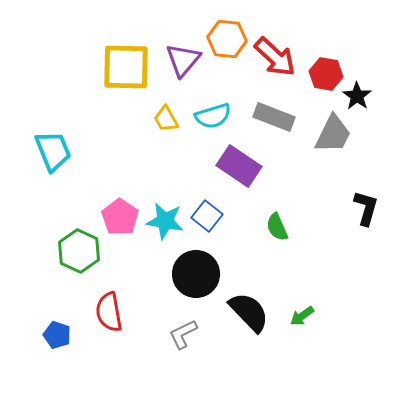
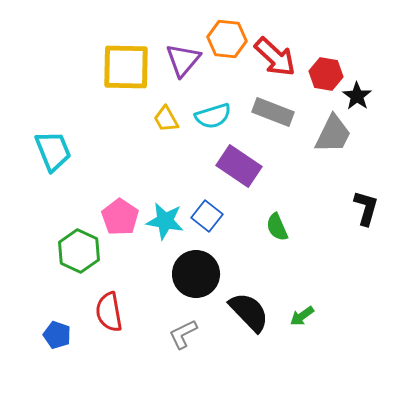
gray rectangle: moved 1 px left, 5 px up
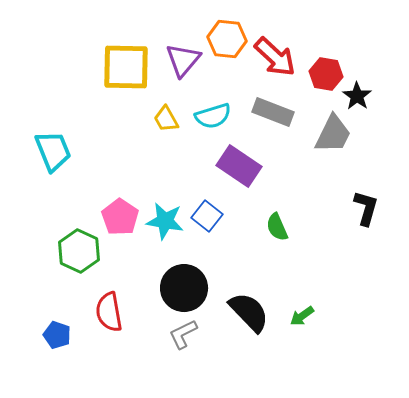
black circle: moved 12 px left, 14 px down
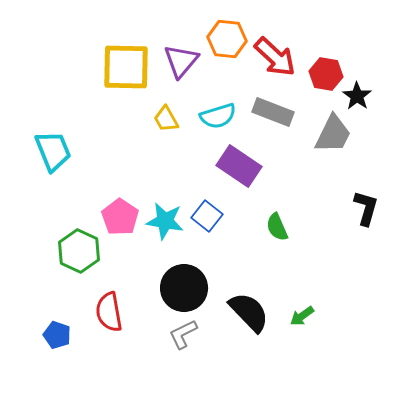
purple triangle: moved 2 px left, 1 px down
cyan semicircle: moved 5 px right
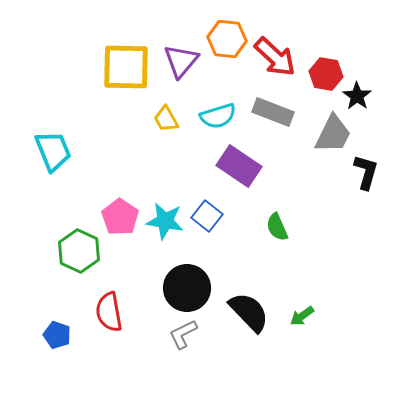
black L-shape: moved 36 px up
black circle: moved 3 px right
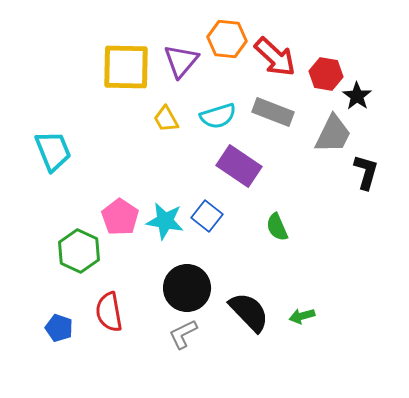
green arrow: rotated 20 degrees clockwise
blue pentagon: moved 2 px right, 7 px up
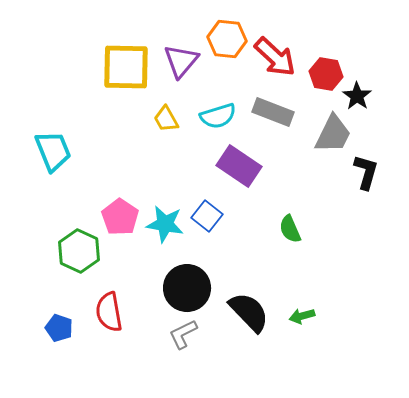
cyan star: moved 3 px down
green semicircle: moved 13 px right, 2 px down
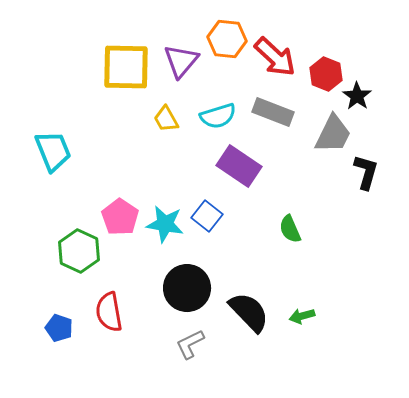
red hexagon: rotated 12 degrees clockwise
gray L-shape: moved 7 px right, 10 px down
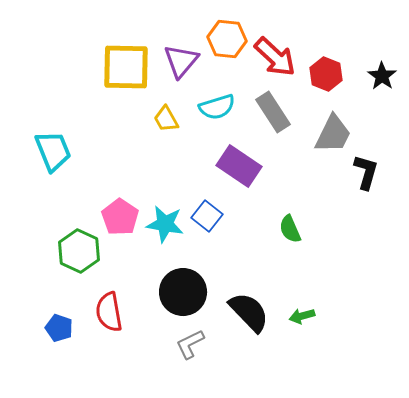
black star: moved 25 px right, 20 px up
gray rectangle: rotated 36 degrees clockwise
cyan semicircle: moved 1 px left, 9 px up
black circle: moved 4 px left, 4 px down
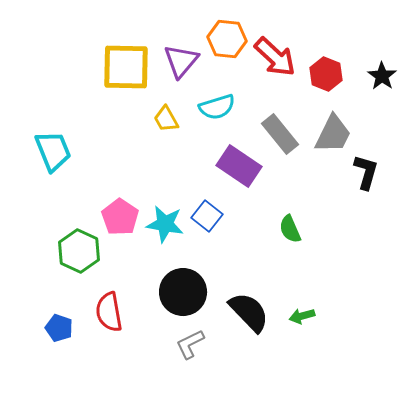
gray rectangle: moved 7 px right, 22 px down; rotated 6 degrees counterclockwise
